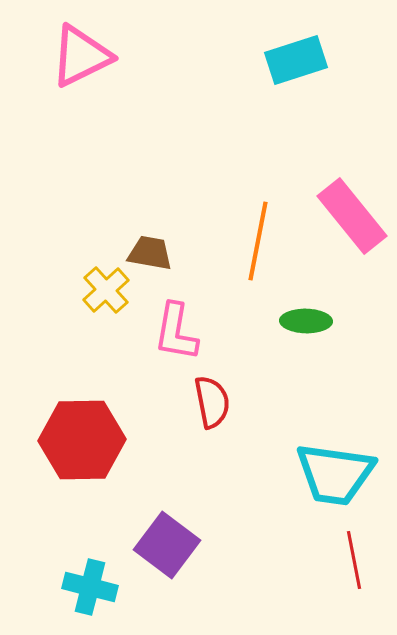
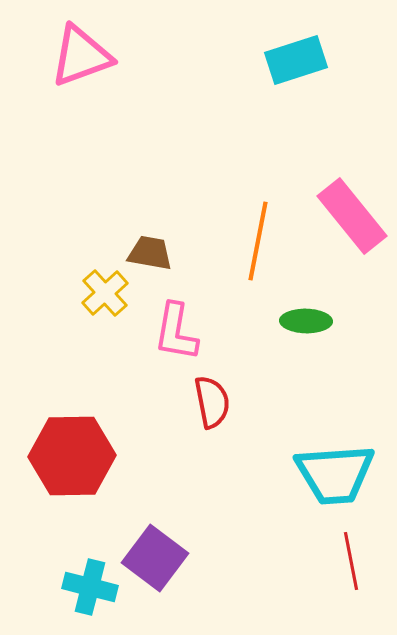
pink triangle: rotated 6 degrees clockwise
yellow cross: moved 1 px left, 3 px down
red hexagon: moved 10 px left, 16 px down
cyan trapezoid: rotated 12 degrees counterclockwise
purple square: moved 12 px left, 13 px down
red line: moved 3 px left, 1 px down
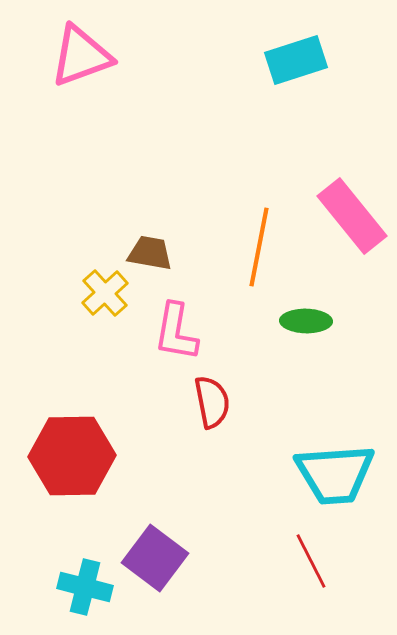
orange line: moved 1 px right, 6 px down
red line: moved 40 px left; rotated 16 degrees counterclockwise
cyan cross: moved 5 px left
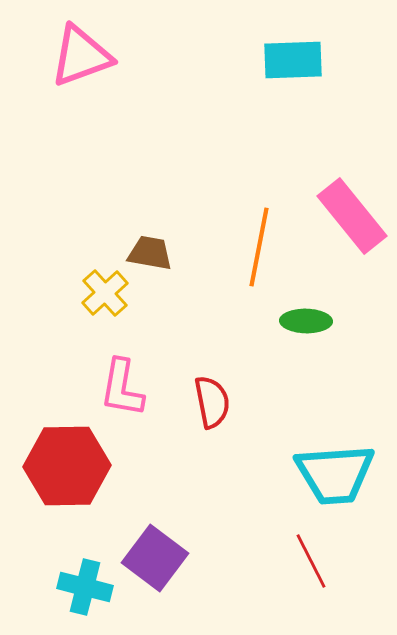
cyan rectangle: moved 3 px left; rotated 16 degrees clockwise
pink L-shape: moved 54 px left, 56 px down
red hexagon: moved 5 px left, 10 px down
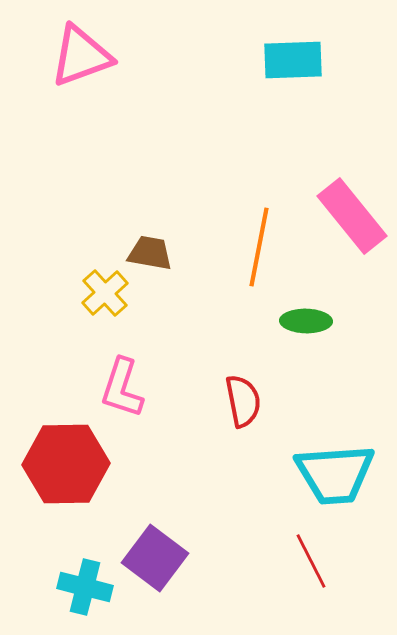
pink L-shape: rotated 8 degrees clockwise
red semicircle: moved 31 px right, 1 px up
red hexagon: moved 1 px left, 2 px up
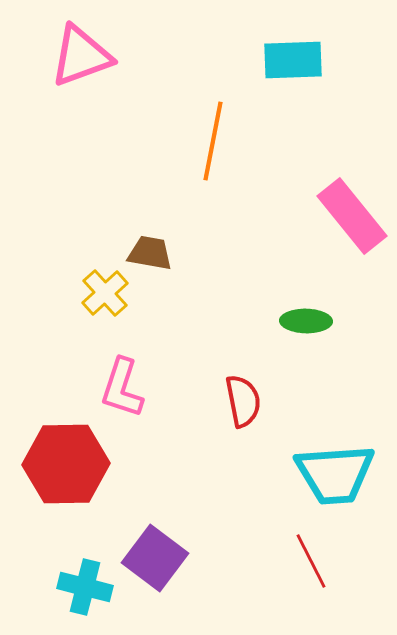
orange line: moved 46 px left, 106 px up
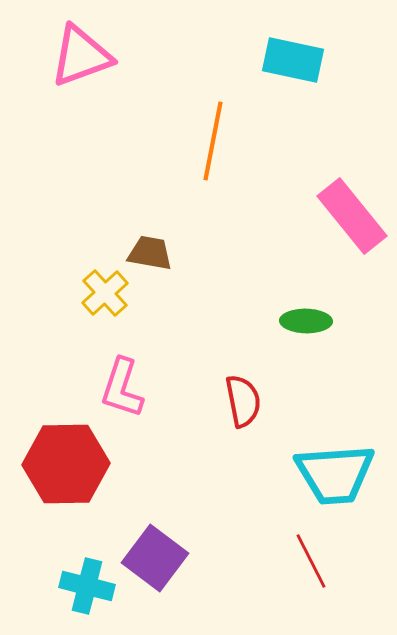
cyan rectangle: rotated 14 degrees clockwise
cyan cross: moved 2 px right, 1 px up
